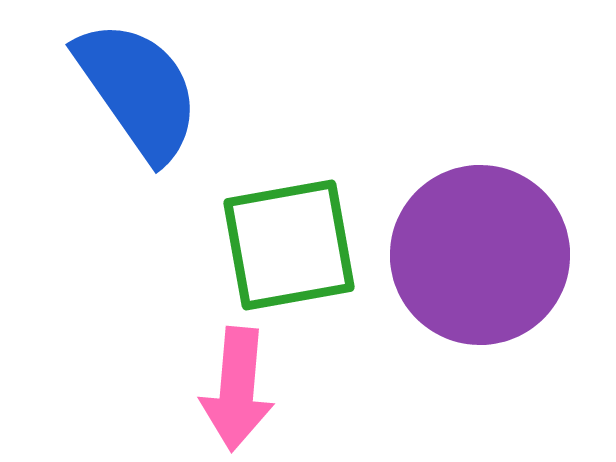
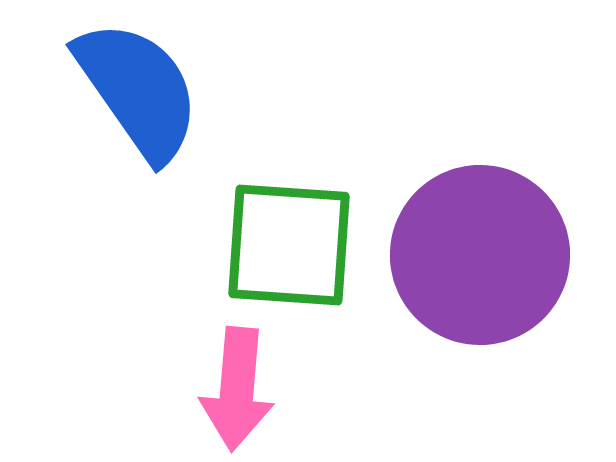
green square: rotated 14 degrees clockwise
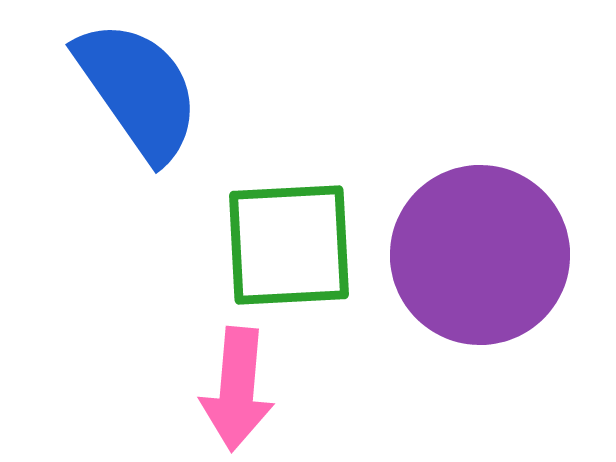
green square: rotated 7 degrees counterclockwise
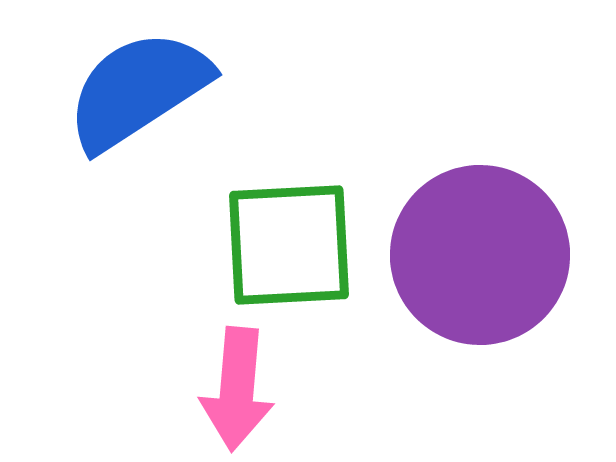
blue semicircle: rotated 88 degrees counterclockwise
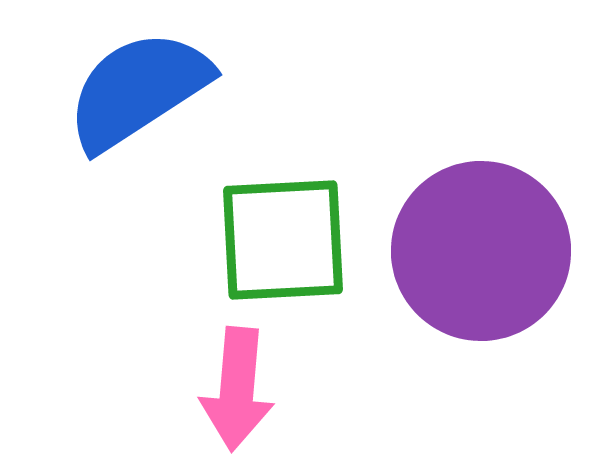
green square: moved 6 px left, 5 px up
purple circle: moved 1 px right, 4 px up
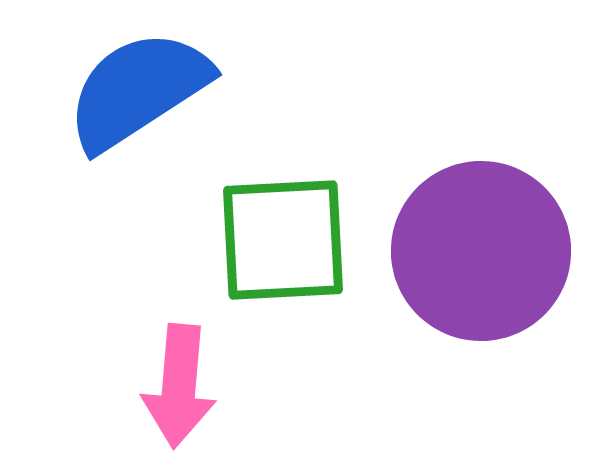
pink arrow: moved 58 px left, 3 px up
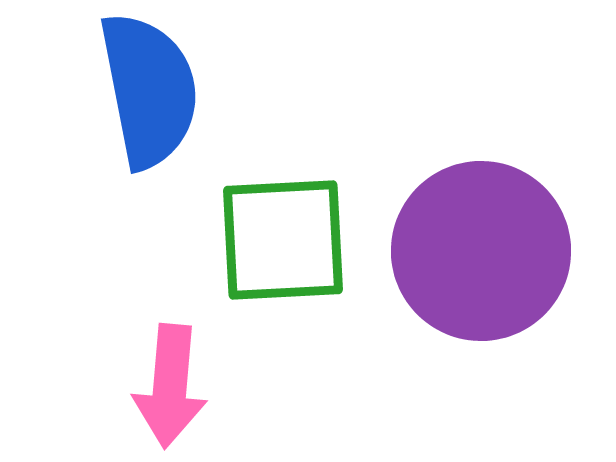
blue semicircle: moved 11 px right; rotated 112 degrees clockwise
pink arrow: moved 9 px left
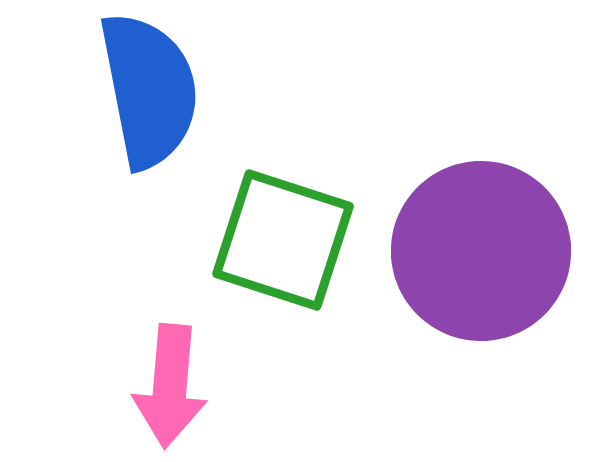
green square: rotated 21 degrees clockwise
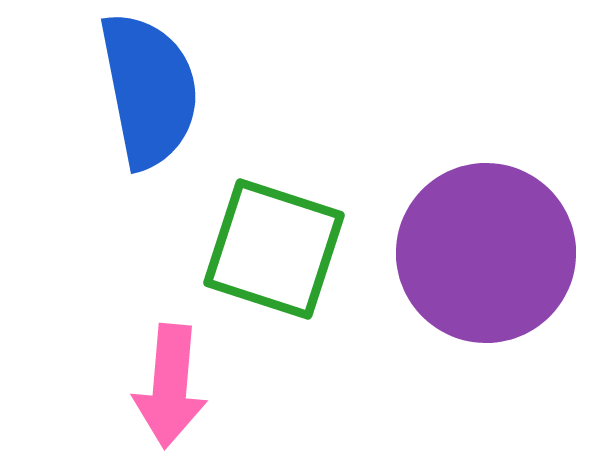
green square: moved 9 px left, 9 px down
purple circle: moved 5 px right, 2 px down
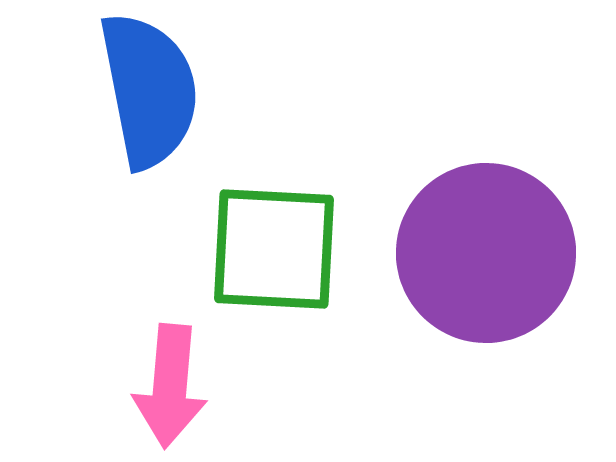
green square: rotated 15 degrees counterclockwise
